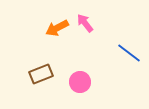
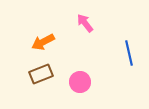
orange arrow: moved 14 px left, 14 px down
blue line: rotated 40 degrees clockwise
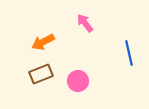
pink circle: moved 2 px left, 1 px up
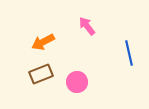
pink arrow: moved 2 px right, 3 px down
pink circle: moved 1 px left, 1 px down
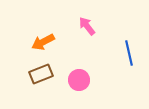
pink circle: moved 2 px right, 2 px up
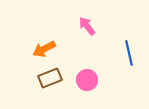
orange arrow: moved 1 px right, 7 px down
brown rectangle: moved 9 px right, 4 px down
pink circle: moved 8 px right
